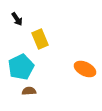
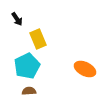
yellow rectangle: moved 2 px left
cyan pentagon: moved 6 px right, 1 px up
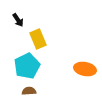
black arrow: moved 1 px right, 1 px down
orange ellipse: rotated 15 degrees counterclockwise
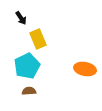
black arrow: moved 3 px right, 2 px up
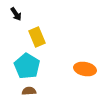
black arrow: moved 5 px left, 4 px up
yellow rectangle: moved 1 px left, 2 px up
cyan pentagon: rotated 15 degrees counterclockwise
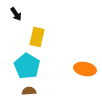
yellow rectangle: rotated 36 degrees clockwise
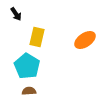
orange ellipse: moved 29 px up; rotated 45 degrees counterclockwise
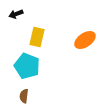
black arrow: rotated 104 degrees clockwise
cyan pentagon: rotated 10 degrees counterclockwise
brown semicircle: moved 5 px left, 5 px down; rotated 80 degrees counterclockwise
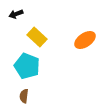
yellow rectangle: rotated 60 degrees counterclockwise
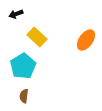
orange ellipse: moved 1 px right; rotated 20 degrees counterclockwise
cyan pentagon: moved 4 px left; rotated 20 degrees clockwise
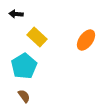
black arrow: rotated 24 degrees clockwise
cyan pentagon: moved 1 px right
brown semicircle: rotated 136 degrees clockwise
